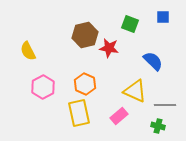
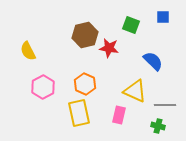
green square: moved 1 px right, 1 px down
pink rectangle: moved 1 px up; rotated 36 degrees counterclockwise
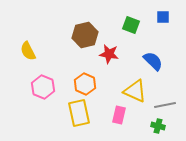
red star: moved 6 px down
pink hexagon: rotated 10 degrees counterclockwise
gray line: rotated 10 degrees counterclockwise
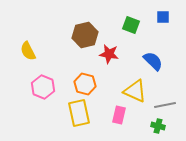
orange hexagon: rotated 10 degrees counterclockwise
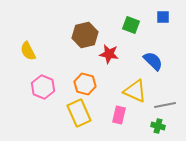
yellow rectangle: rotated 12 degrees counterclockwise
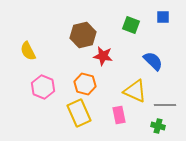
brown hexagon: moved 2 px left
red star: moved 6 px left, 2 px down
gray line: rotated 10 degrees clockwise
pink rectangle: rotated 24 degrees counterclockwise
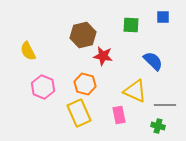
green square: rotated 18 degrees counterclockwise
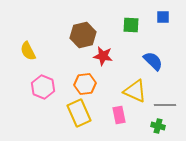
orange hexagon: rotated 20 degrees counterclockwise
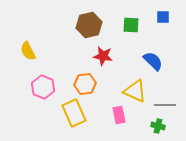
brown hexagon: moved 6 px right, 10 px up
yellow rectangle: moved 5 px left
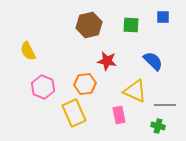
red star: moved 4 px right, 5 px down
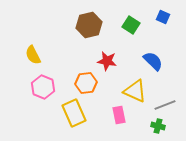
blue square: rotated 24 degrees clockwise
green square: rotated 30 degrees clockwise
yellow semicircle: moved 5 px right, 4 px down
orange hexagon: moved 1 px right, 1 px up
gray line: rotated 20 degrees counterclockwise
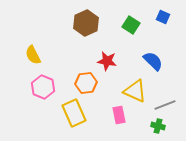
brown hexagon: moved 3 px left, 2 px up; rotated 10 degrees counterclockwise
